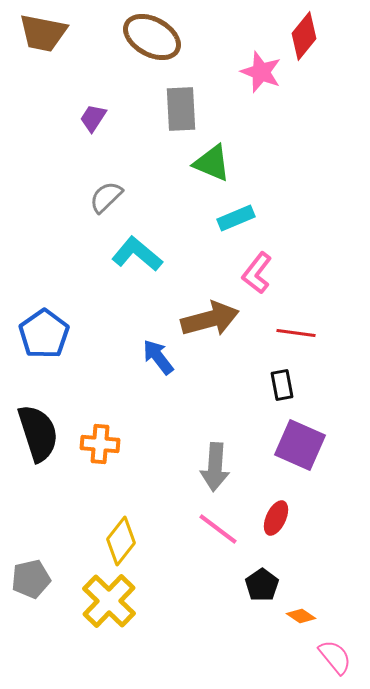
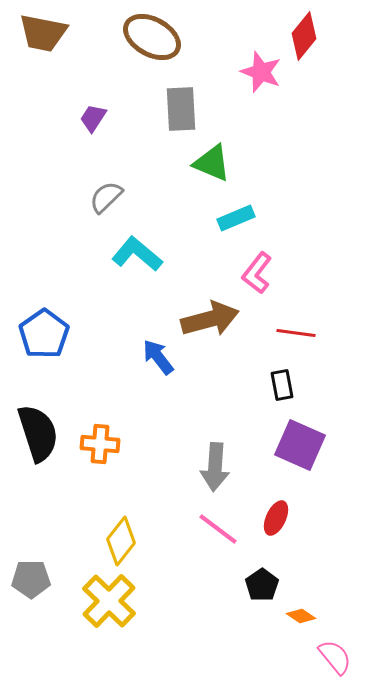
gray pentagon: rotated 12 degrees clockwise
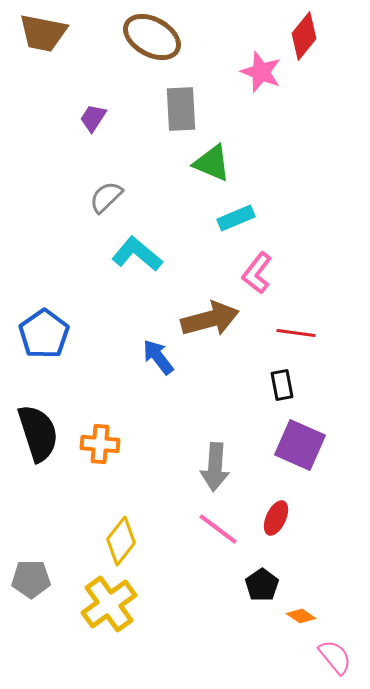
yellow cross: moved 3 px down; rotated 10 degrees clockwise
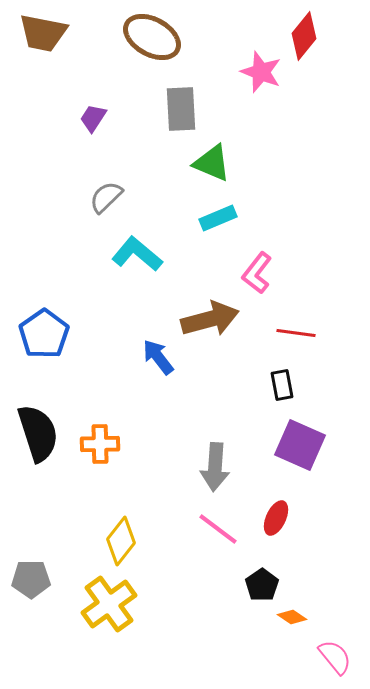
cyan rectangle: moved 18 px left
orange cross: rotated 6 degrees counterclockwise
orange diamond: moved 9 px left, 1 px down
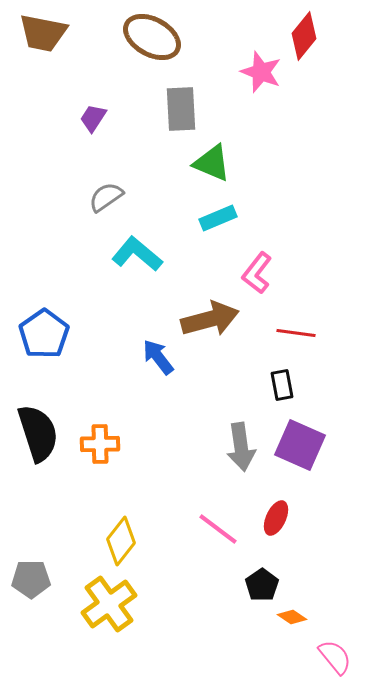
gray semicircle: rotated 9 degrees clockwise
gray arrow: moved 26 px right, 20 px up; rotated 12 degrees counterclockwise
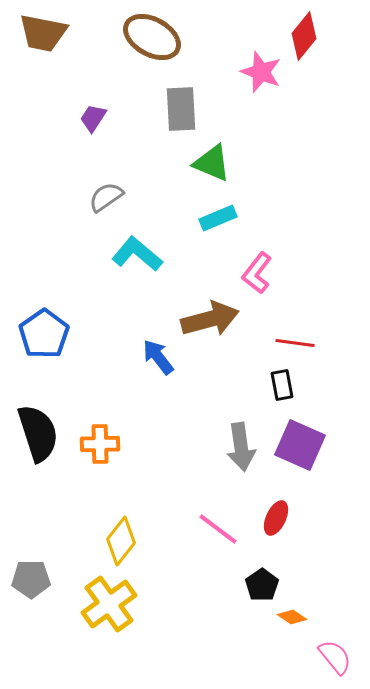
red line: moved 1 px left, 10 px down
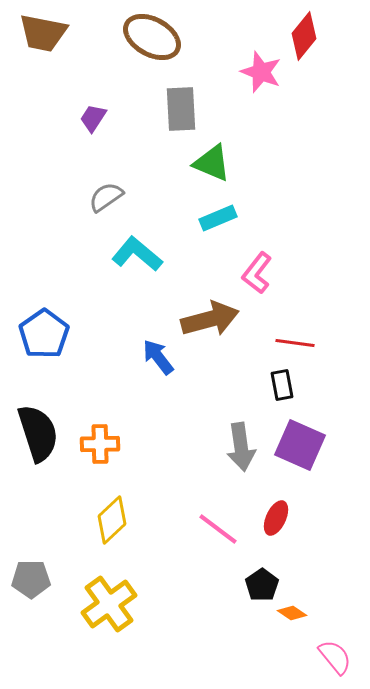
yellow diamond: moved 9 px left, 21 px up; rotated 9 degrees clockwise
orange diamond: moved 4 px up
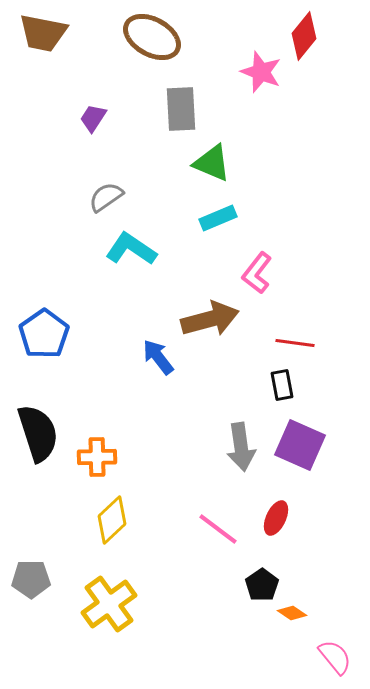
cyan L-shape: moved 6 px left, 5 px up; rotated 6 degrees counterclockwise
orange cross: moved 3 px left, 13 px down
